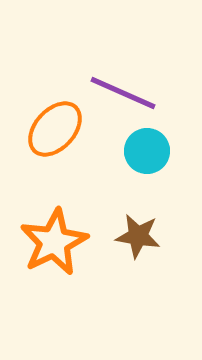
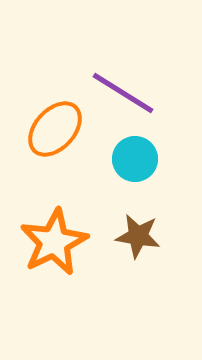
purple line: rotated 8 degrees clockwise
cyan circle: moved 12 px left, 8 px down
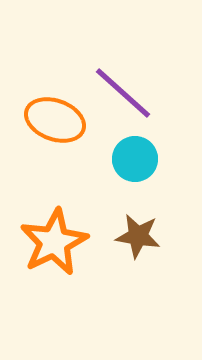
purple line: rotated 10 degrees clockwise
orange ellipse: moved 9 px up; rotated 68 degrees clockwise
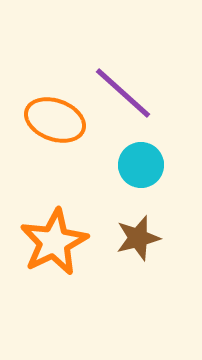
cyan circle: moved 6 px right, 6 px down
brown star: moved 2 px down; rotated 24 degrees counterclockwise
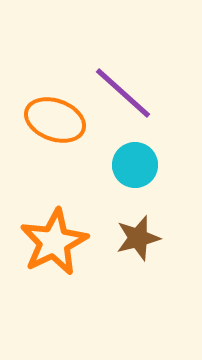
cyan circle: moved 6 px left
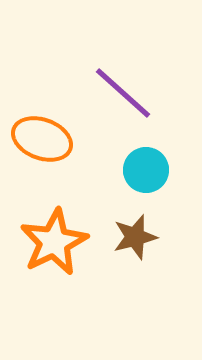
orange ellipse: moved 13 px left, 19 px down
cyan circle: moved 11 px right, 5 px down
brown star: moved 3 px left, 1 px up
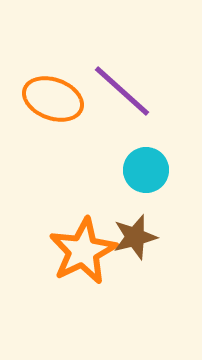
purple line: moved 1 px left, 2 px up
orange ellipse: moved 11 px right, 40 px up
orange star: moved 29 px right, 9 px down
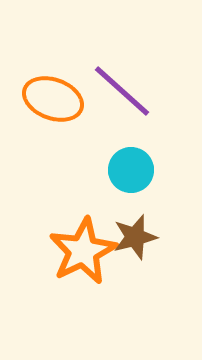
cyan circle: moved 15 px left
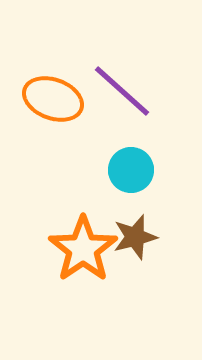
orange star: moved 2 px up; rotated 8 degrees counterclockwise
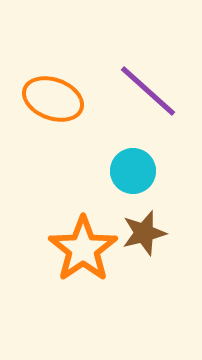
purple line: moved 26 px right
cyan circle: moved 2 px right, 1 px down
brown star: moved 9 px right, 4 px up
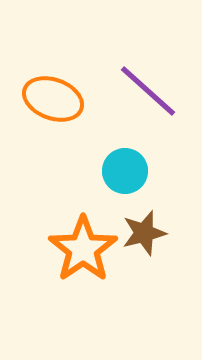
cyan circle: moved 8 px left
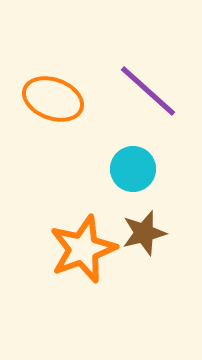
cyan circle: moved 8 px right, 2 px up
orange star: rotated 14 degrees clockwise
